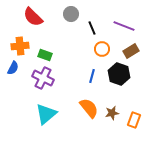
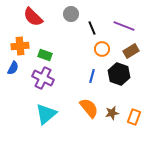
orange rectangle: moved 3 px up
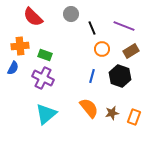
black hexagon: moved 1 px right, 2 px down
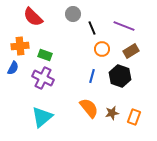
gray circle: moved 2 px right
cyan triangle: moved 4 px left, 3 px down
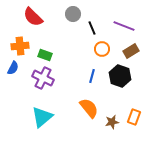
brown star: moved 9 px down
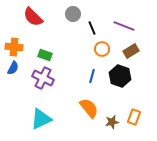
orange cross: moved 6 px left, 1 px down; rotated 12 degrees clockwise
cyan triangle: moved 1 px left, 2 px down; rotated 15 degrees clockwise
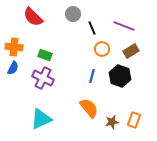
orange rectangle: moved 3 px down
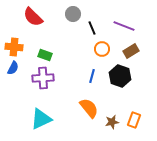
purple cross: rotated 30 degrees counterclockwise
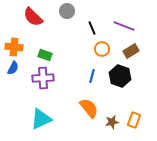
gray circle: moved 6 px left, 3 px up
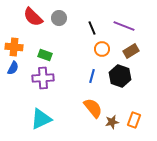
gray circle: moved 8 px left, 7 px down
orange semicircle: moved 4 px right
